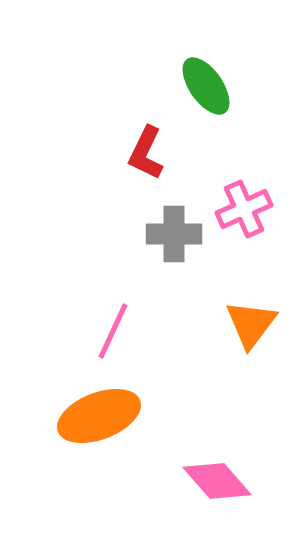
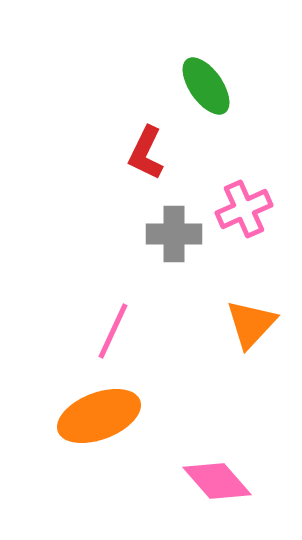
orange triangle: rotated 6 degrees clockwise
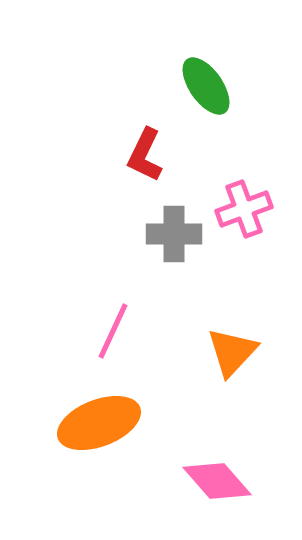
red L-shape: moved 1 px left, 2 px down
pink cross: rotated 4 degrees clockwise
orange triangle: moved 19 px left, 28 px down
orange ellipse: moved 7 px down
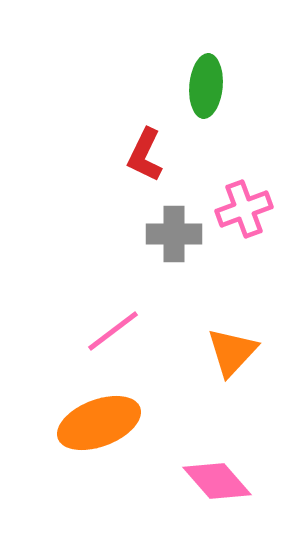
green ellipse: rotated 40 degrees clockwise
pink line: rotated 28 degrees clockwise
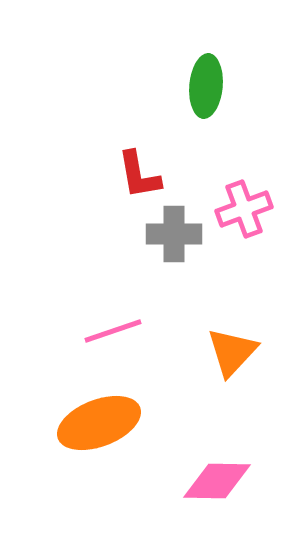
red L-shape: moved 6 px left, 20 px down; rotated 36 degrees counterclockwise
pink line: rotated 18 degrees clockwise
pink diamond: rotated 48 degrees counterclockwise
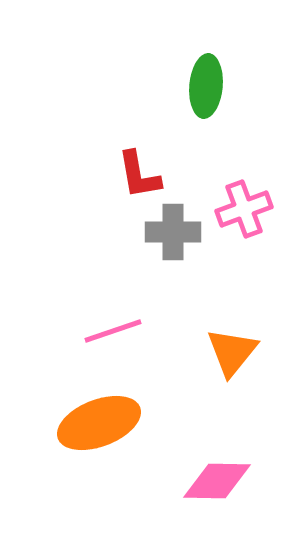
gray cross: moved 1 px left, 2 px up
orange triangle: rotated 4 degrees counterclockwise
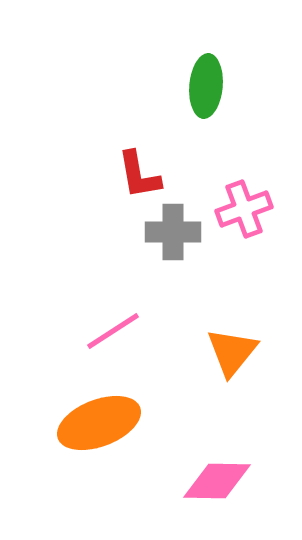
pink line: rotated 14 degrees counterclockwise
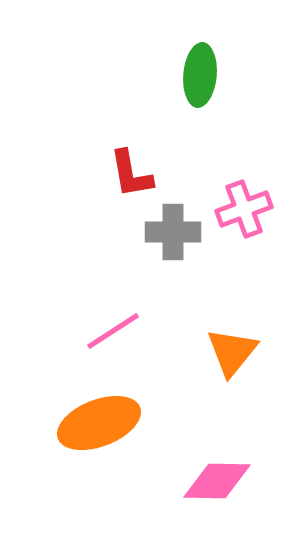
green ellipse: moved 6 px left, 11 px up
red L-shape: moved 8 px left, 1 px up
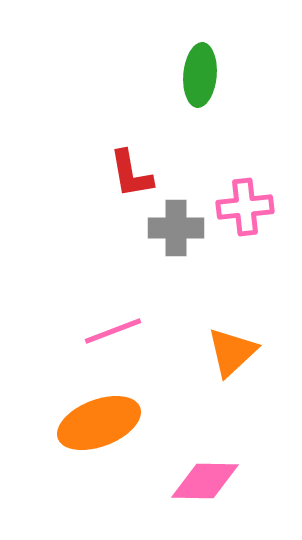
pink cross: moved 1 px right, 2 px up; rotated 14 degrees clockwise
gray cross: moved 3 px right, 4 px up
pink line: rotated 12 degrees clockwise
orange triangle: rotated 8 degrees clockwise
pink diamond: moved 12 px left
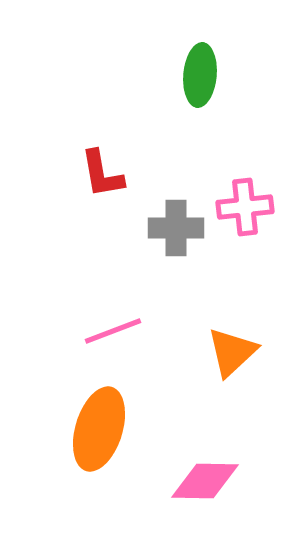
red L-shape: moved 29 px left
orange ellipse: moved 6 px down; rotated 52 degrees counterclockwise
